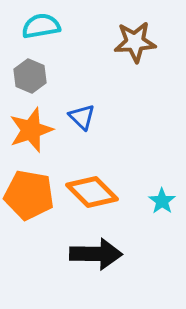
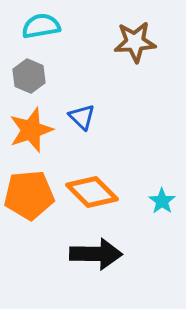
gray hexagon: moved 1 px left
orange pentagon: rotated 15 degrees counterclockwise
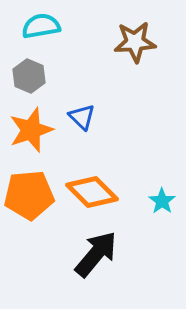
black arrow: rotated 51 degrees counterclockwise
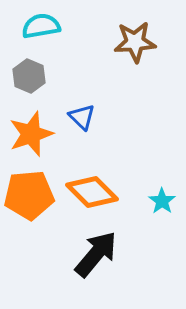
orange star: moved 4 px down
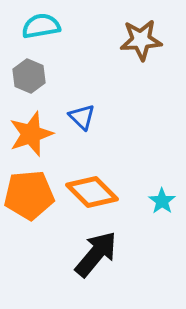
brown star: moved 6 px right, 2 px up
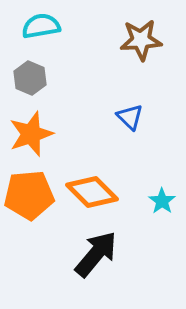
gray hexagon: moved 1 px right, 2 px down
blue triangle: moved 48 px right
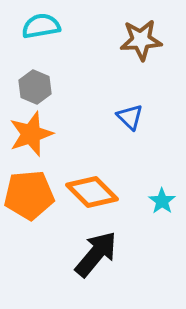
gray hexagon: moved 5 px right, 9 px down
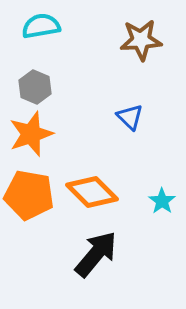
orange pentagon: rotated 15 degrees clockwise
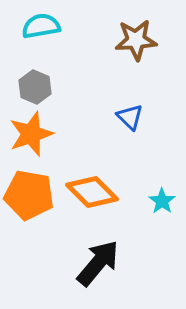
brown star: moved 5 px left
black arrow: moved 2 px right, 9 px down
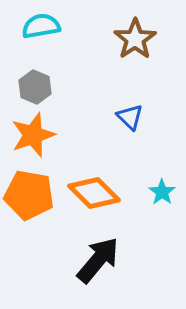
brown star: moved 1 px left, 1 px up; rotated 30 degrees counterclockwise
orange star: moved 2 px right, 1 px down
orange diamond: moved 2 px right, 1 px down
cyan star: moved 9 px up
black arrow: moved 3 px up
